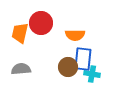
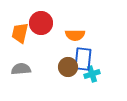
cyan cross: rotated 28 degrees counterclockwise
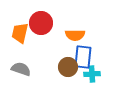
blue rectangle: moved 2 px up
gray semicircle: rotated 24 degrees clockwise
cyan cross: rotated 14 degrees clockwise
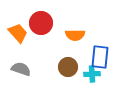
orange trapezoid: moved 2 px left; rotated 125 degrees clockwise
blue rectangle: moved 17 px right
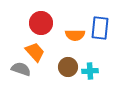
orange trapezoid: moved 17 px right, 19 px down
blue rectangle: moved 29 px up
cyan cross: moved 2 px left, 3 px up
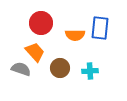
brown circle: moved 8 px left, 1 px down
